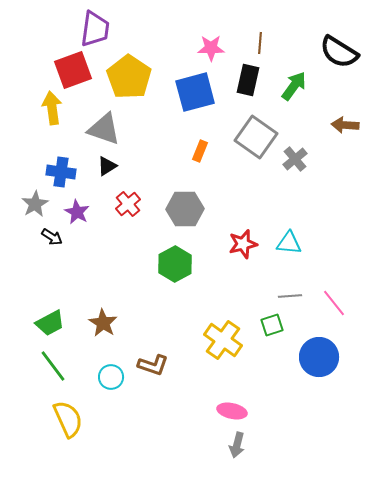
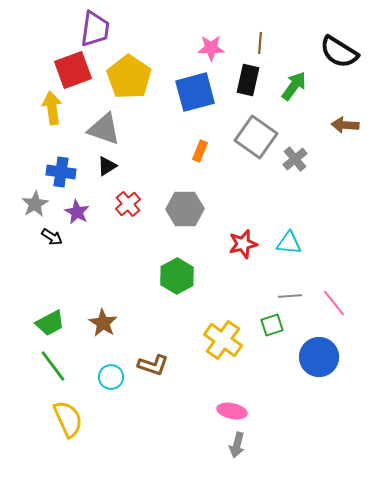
green hexagon: moved 2 px right, 12 px down
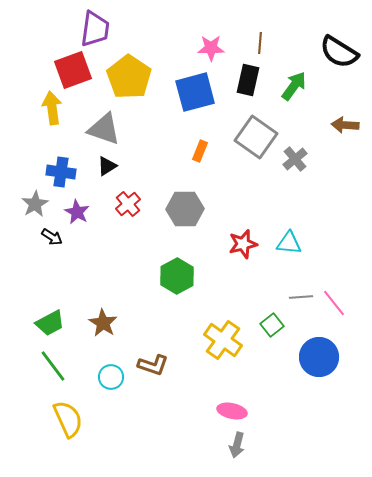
gray line: moved 11 px right, 1 px down
green square: rotated 20 degrees counterclockwise
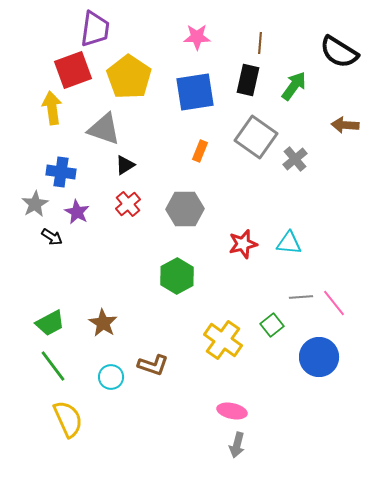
pink star: moved 14 px left, 11 px up
blue square: rotated 6 degrees clockwise
black triangle: moved 18 px right, 1 px up
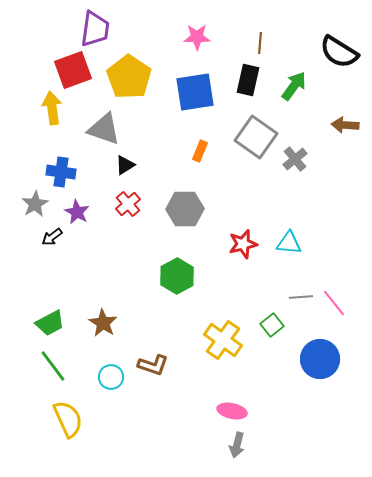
black arrow: rotated 110 degrees clockwise
blue circle: moved 1 px right, 2 px down
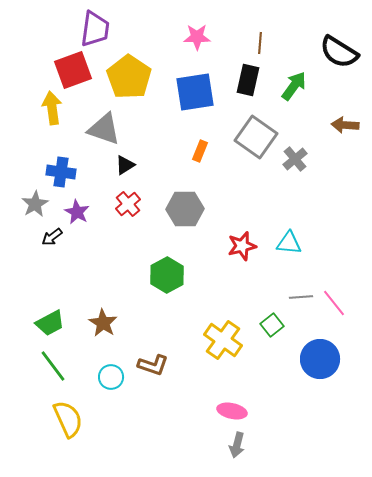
red star: moved 1 px left, 2 px down
green hexagon: moved 10 px left, 1 px up
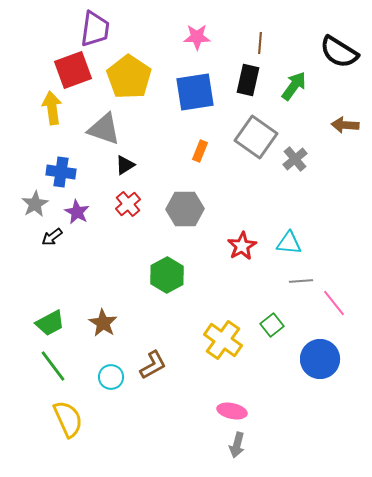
red star: rotated 16 degrees counterclockwise
gray line: moved 16 px up
brown L-shape: rotated 48 degrees counterclockwise
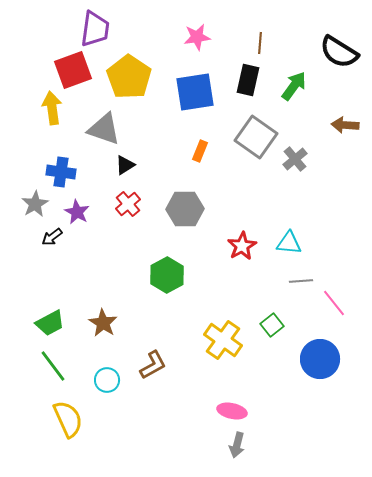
pink star: rotated 8 degrees counterclockwise
cyan circle: moved 4 px left, 3 px down
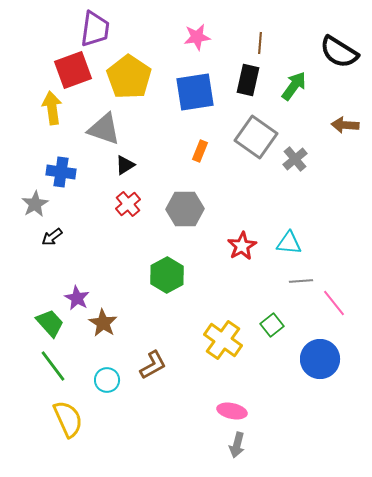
purple star: moved 86 px down
green trapezoid: rotated 104 degrees counterclockwise
